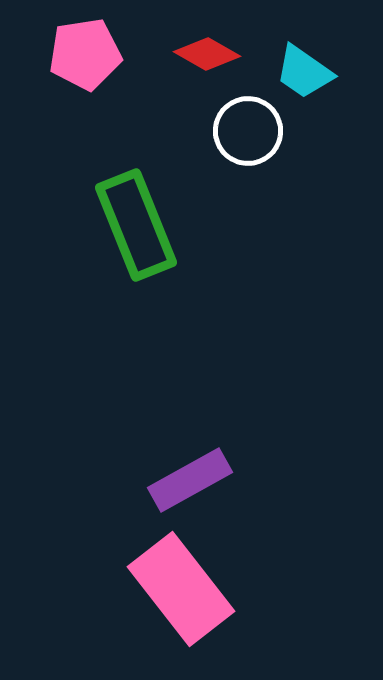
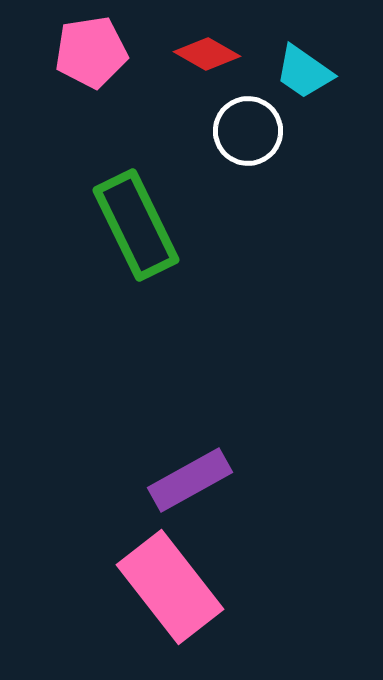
pink pentagon: moved 6 px right, 2 px up
green rectangle: rotated 4 degrees counterclockwise
pink rectangle: moved 11 px left, 2 px up
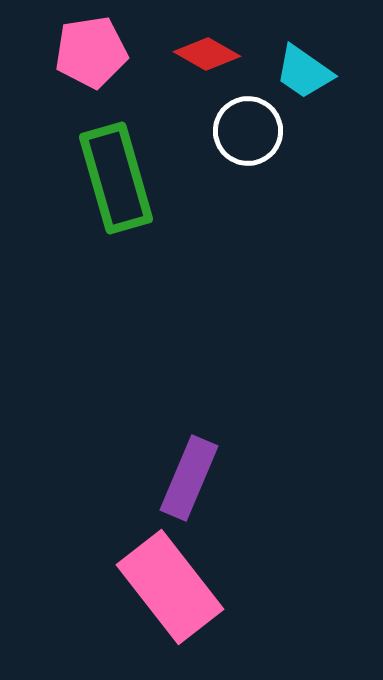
green rectangle: moved 20 px left, 47 px up; rotated 10 degrees clockwise
purple rectangle: moved 1 px left, 2 px up; rotated 38 degrees counterclockwise
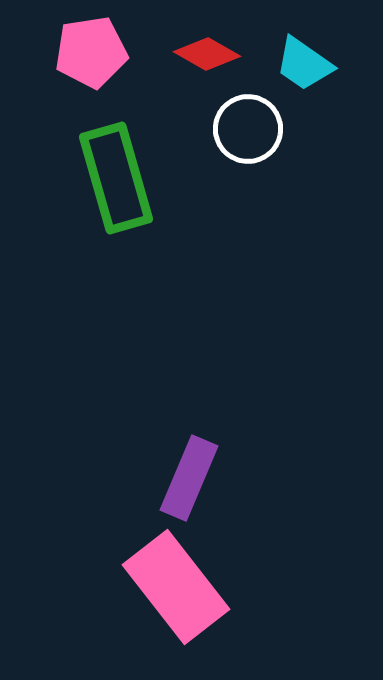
cyan trapezoid: moved 8 px up
white circle: moved 2 px up
pink rectangle: moved 6 px right
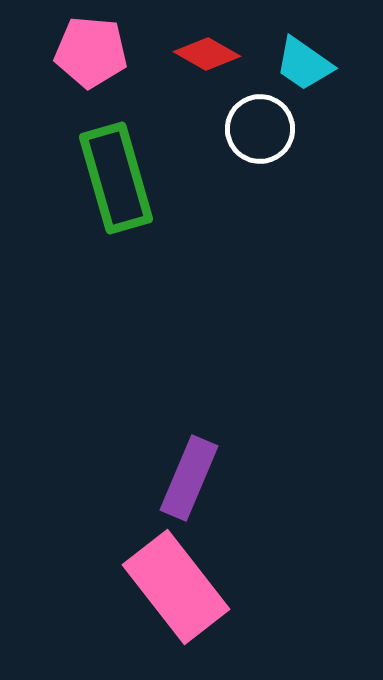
pink pentagon: rotated 14 degrees clockwise
white circle: moved 12 px right
